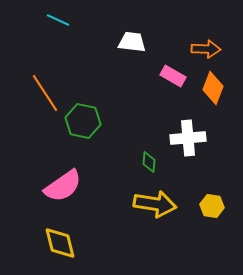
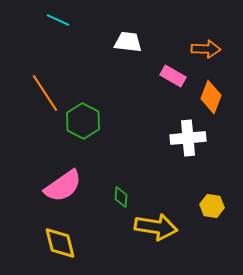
white trapezoid: moved 4 px left
orange diamond: moved 2 px left, 9 px down
green hexagon: rotated 16 degrees clockwise
green diamond: moved 28 px left, 35 px down
yellow arrow: moved 1 px right, 23 px down
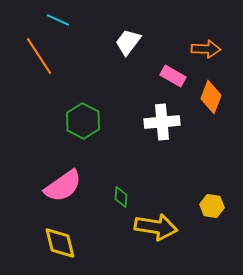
white trapezoid: rotated 60 degrees counterclockwise
orange line: moved 6 px left, 37 px up
white cross: moved 26 px left, 16 px up
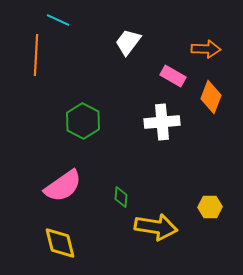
orange line: moved 3 px left, 1 px up; rotated 36 degrees clockwise
yellow hexagon: moved 2 px left, 1 px down; rotated 10 degrees counterclockwise
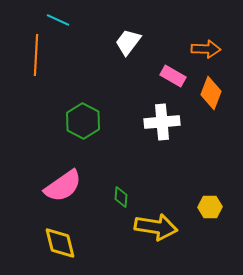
orange diamond: moved 4 px up
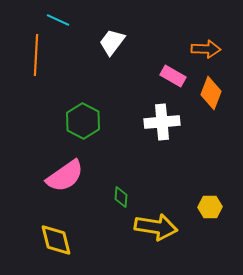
white trapezoid: moved 16 px left
pink semicircle: moved 2 px right, 10 px up
yellow diamond: moved 4 px left, 3 px up
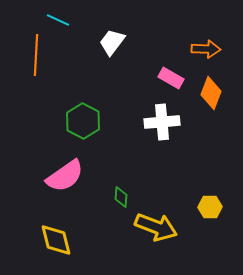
pink rectangle: moved 2 px left, 2 px down
yellow arrow: rotated 12 degrees clockwise
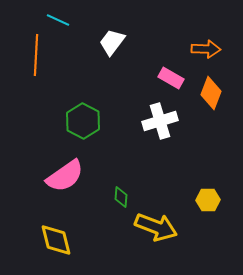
white cross: moved 2 px left, 1 px up; rotated 12 degrees counterclockwise
yellow hexagon: moved 2 px left, 7 px up
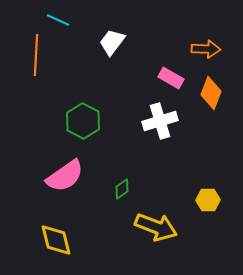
green diamond: moved 1 px right, 8 px up; rotated 50 degrees clockwise
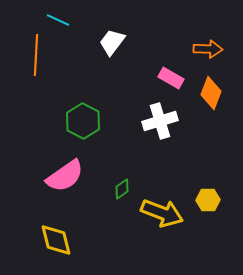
orange arrow: moved 2 px right
yellow arrow: moved 6 px right, 14 px up
